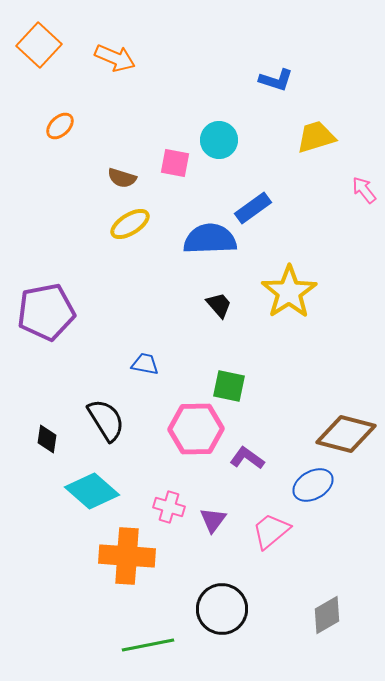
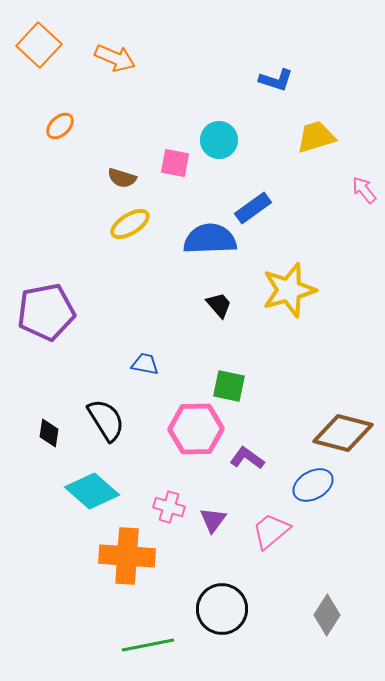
yellow star: moved 2 px up; rotated 18 degrees clockwise
brown diamond: moved 3 px left, 1 px up
black diamond: moved 2 px right, 6 px up
gray diamond: rotated 27 degrees counterclockwise
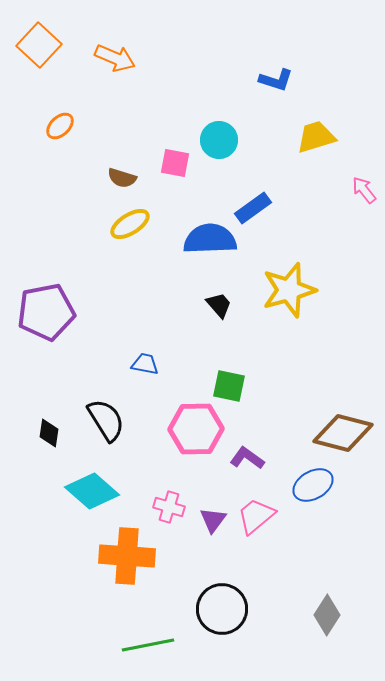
pink trapezoid: moved 15 px left, 15 px up
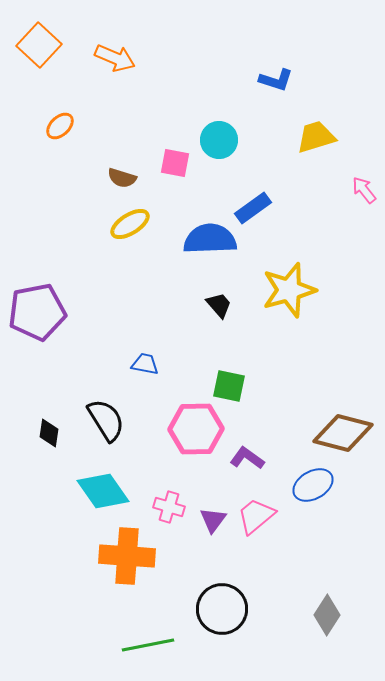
purple pentagon: moved 9 px left
cyan diamond: moved 11 px right; rotated 14 degrees clockwise
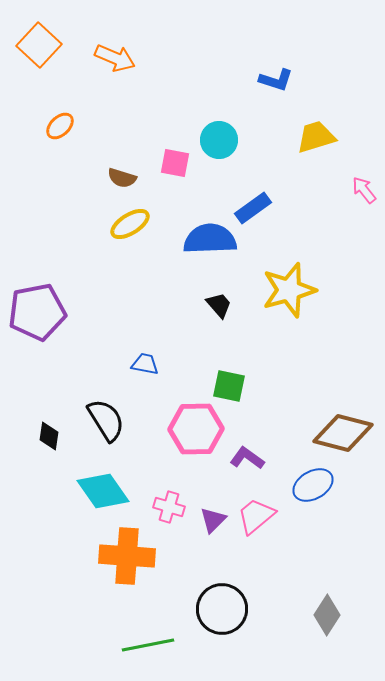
black diamond: moved 3 px down
purple triangle: rotated 8 degrees clockwise
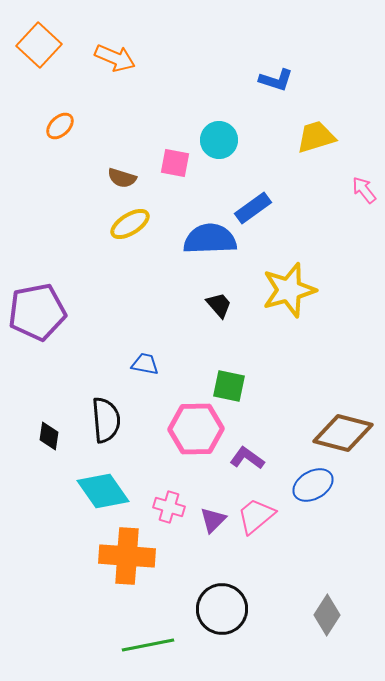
black semicircle: rotated 27 degrees clockwise
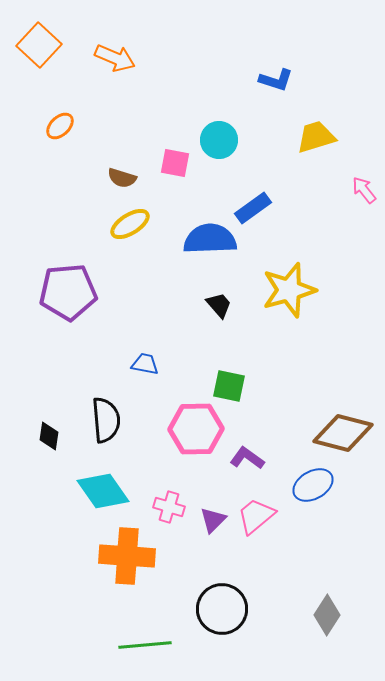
purple pentagon: moved 31 px right, 20 px up; rotated 6 degrees clockwise
green line: moved 3 px left; rotated 6 degrees clockwise
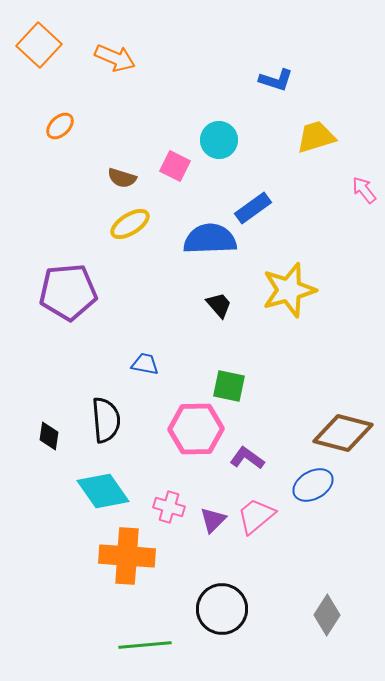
pink square: moved 3 px down; rotated 16 degrees clockwise
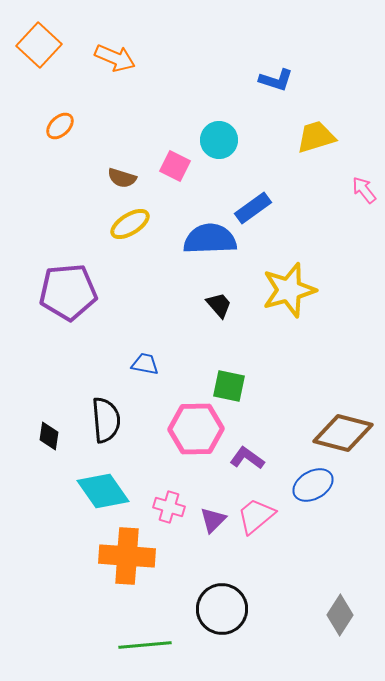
gray diamond: moved 13 px right
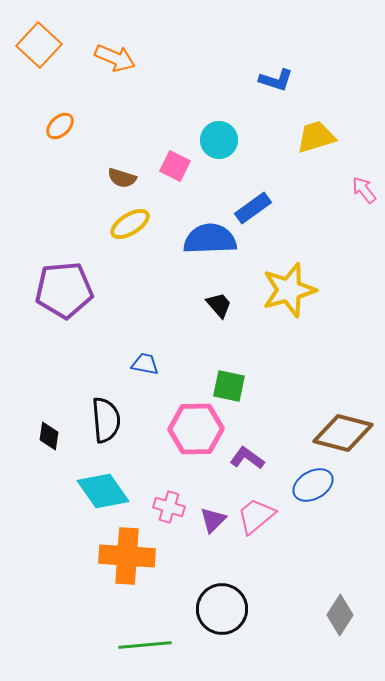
purple pentagon: moved 4 px left, 2 px up
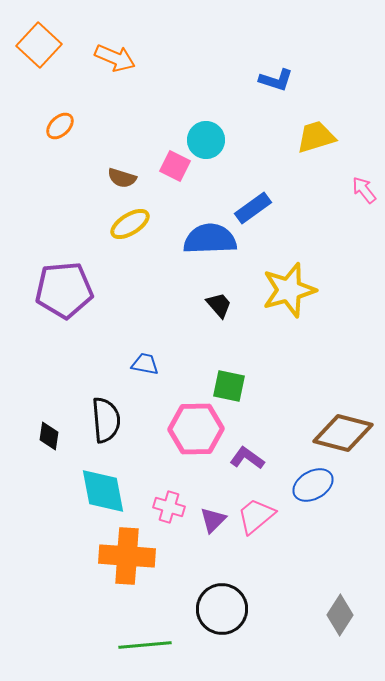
cyan circle: moved 13 px left
cyan diamond: rotated 24 degrees clockwise
